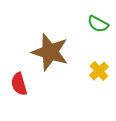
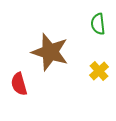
green semicircle: rotated 55 degrees clockwise
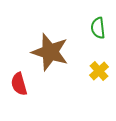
green semicircle: moved 4 px down
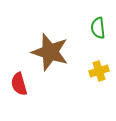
yellow cross: rotated 24 degrees clockwise
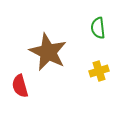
brown star: moved 2 px left; rotated 9 degrees clockwise
red semicircle: moved 1 px right, 2 px down
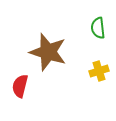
brown star: rotated 9 degrees counterclockwise
red semicircle: rotated 30 degrees clockwise
